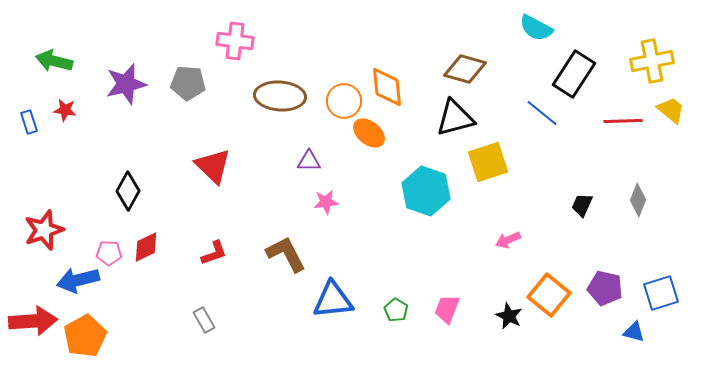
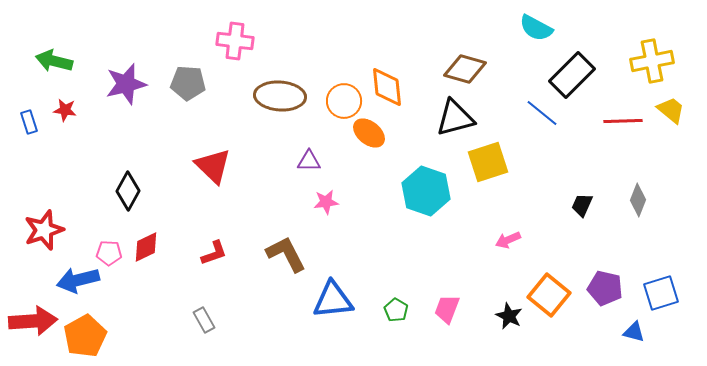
black rectangle at (574, 74): moved 2 px left, 1 px down; rotated 12 degrees clockwise
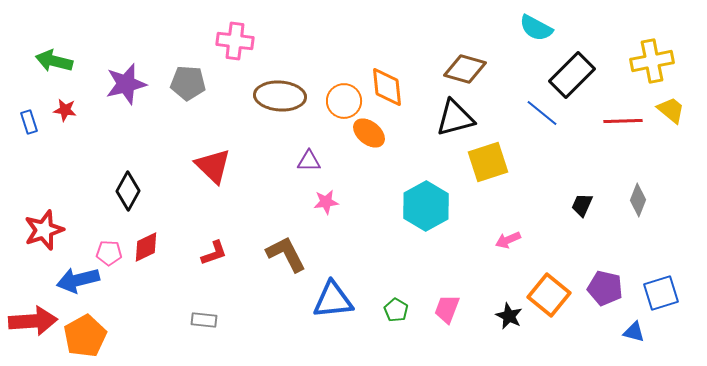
cyan hexagon at (426, 191): moved 15 px down; rotated 12 degrees clockwise
gray rectangle at (204, 320): rotated 55 degrees counterclockwise
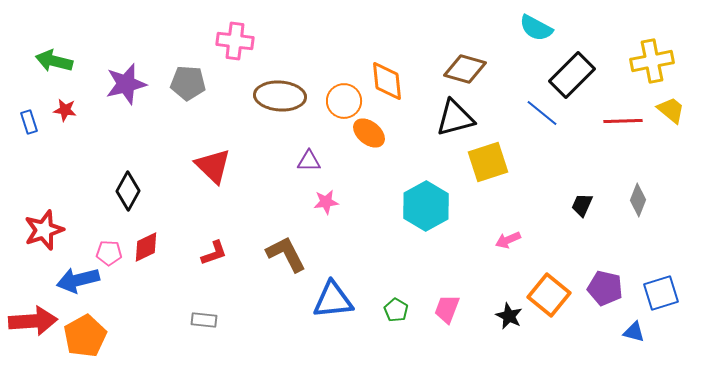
orange diamond at (387, 87): moved 6 px up
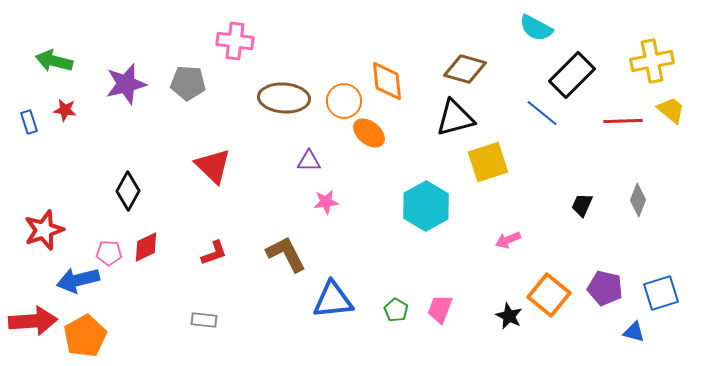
brown ellipse at (280, 96): moved 4 px right, 2 px down
pink trapezoid at (447, 309): moved 7 px left
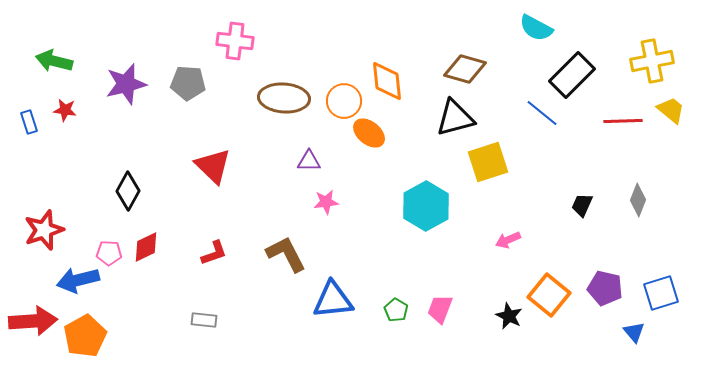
blue triangle at (634, 332): rotated 35 degrees clockwise
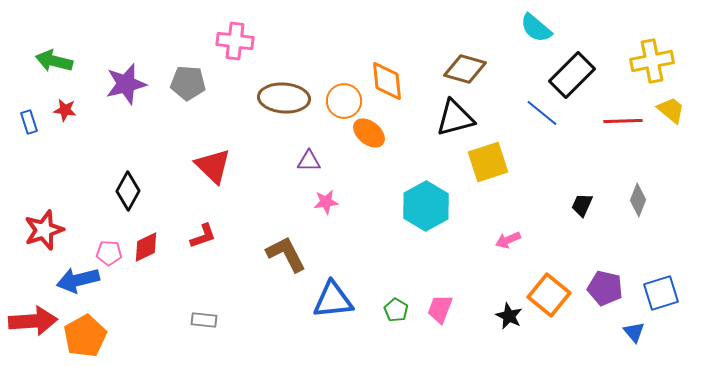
cyan semicircle at (536, 28): rotated 12 degrees clockwise
red L-shape at (214, 253): moved 11 px left, 17 px up
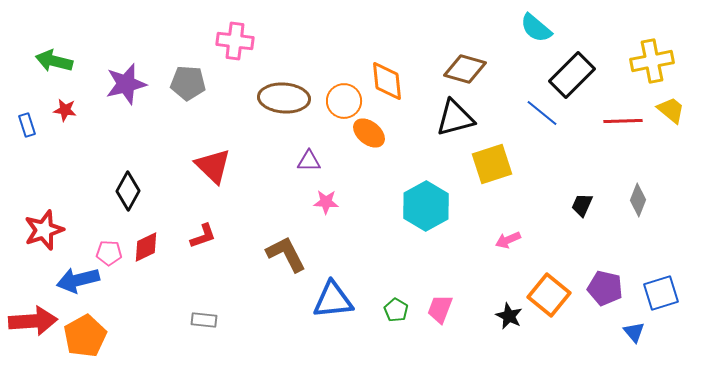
blue rectangle at (29, 122): moved 2 px left, 3 px down
yellow square at (488, 162): moved 4 px right, 2 px down
pink star at (326, 202): rotated 10 degrees clockwise
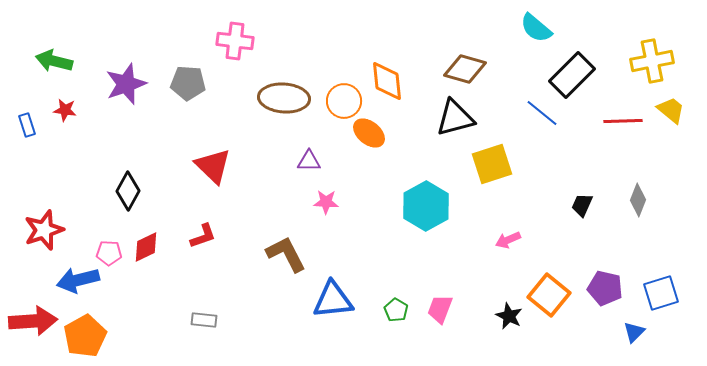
purple star at (126, 84): rotated 6 degrees counterclockwise
blue triangle at (634, 332): rotated 25 degrees clockwise
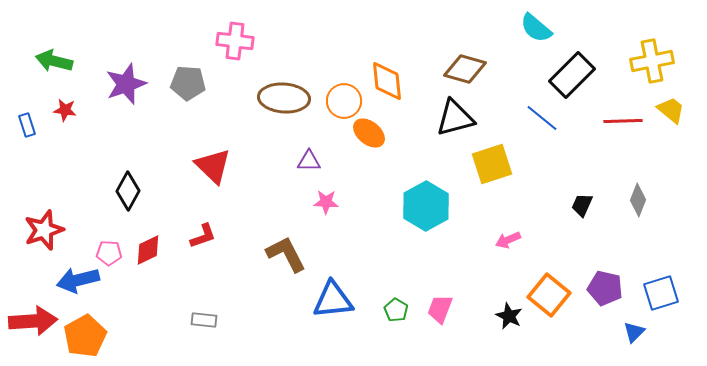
blue line at (542, 113): moved 5 px down
red diamond at (146, 247): moved 2 px right, 3 px down
